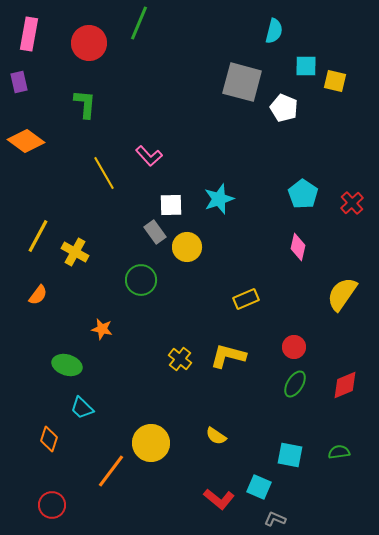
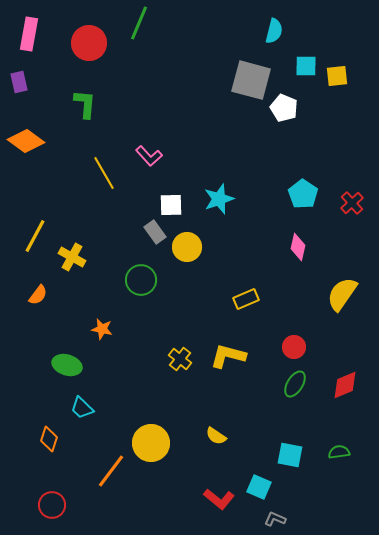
yellow square at (335, 81): moved 2 px right, 5 px up; rotated 20 degrees counterclockwise
gray square at (242, 82): moved 9 px right, 2 px up
yellow line at (38, 236): moved 3 px left
yellow cross at (75, 252): moved 3 px left, 5 px down
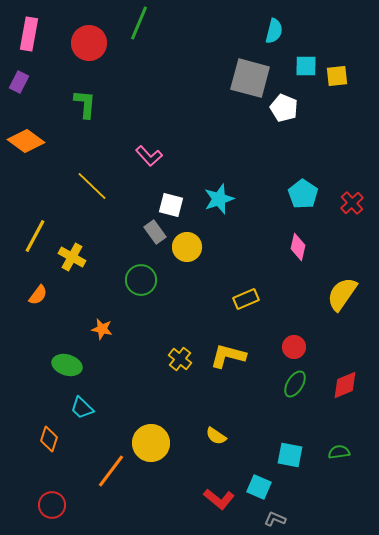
gray square at (251, 80): moved 1 px left, 2 px up
purple rectangle at (19, 82): rotated 40 degrees clockwise
yellow line at (104, 173): moved 12 px left, 13 px down; rotated 16 degrees counterclockwise
white square at (171, 205): rotated 15 degrees clockwise
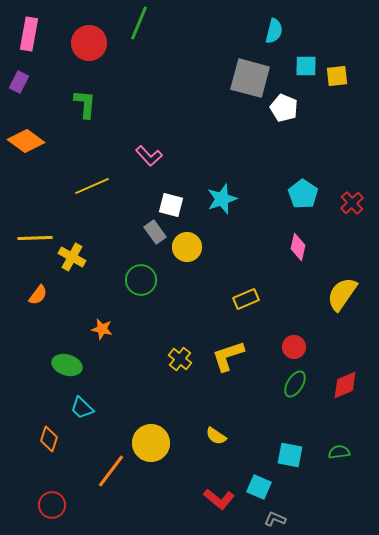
yellow line at (92, 186): rotated 68 degrees counterclockwise
cyan star at (219, 199): moved 3 px right
yellow line at (35, 236): moved 2 px down; rotated 60 degrees clockwise
yellow L-shape at (228, 356): rotated 33 degrees counterclockwise
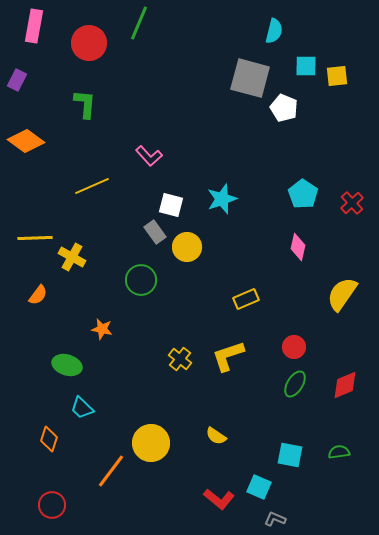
pink rectangle at (29, 34): moved 5 px right, 8 px up
purple rectangle at (19, 82): moved 2 px left, 2 px up
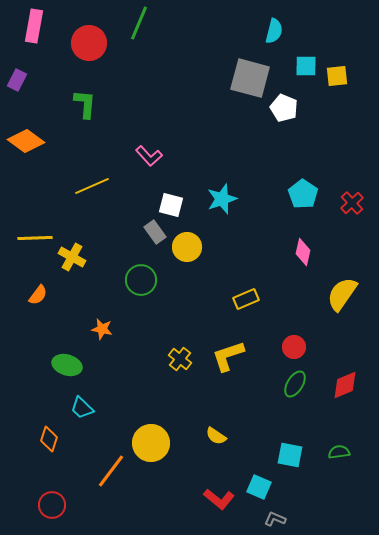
pink diamond at (298, 247): moved 5 px right, 5 px down
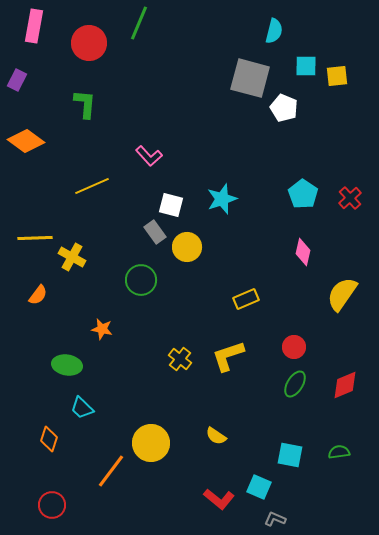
red cross at (352, 203): moved 2 px left, 5 px up
green ellipse at (67, 365): rotated 8 degrees counterclockwise
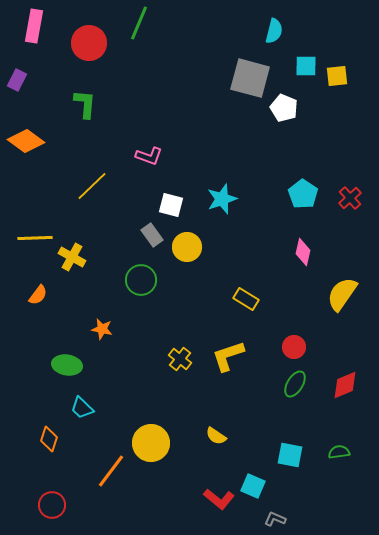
pink L-shape at (149, 156): rotated 28 degrees counterclockwise
yellow line at (92, 186): rotated 20 degrees counterclockwise
gray rectangle at (155, 232): moved 3 px left, 3 px down
yellow rectangle at (246, 299): rotated 55 degrees clockwise
cyan square at (259, 487): moved 6 px left, 1 px up
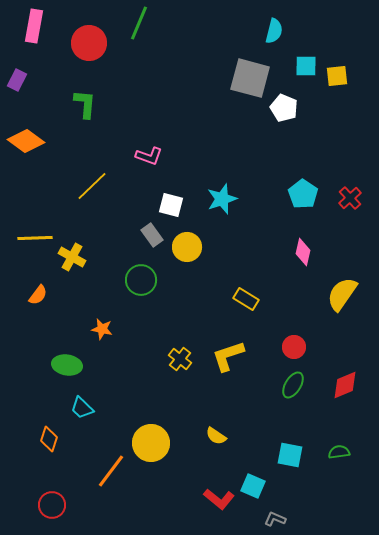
green ellipse at (295, 384): moved 2 px left, 1 px down
